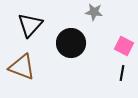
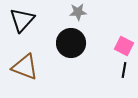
gray star: moved 16 px left; rotated 12 degrees counterclockwise
black triangle: moved 8 px left, 5 px up
brown triangle: moved 3 px right
black line: moved 2 px right, 3 px up
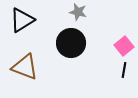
gray star: rotated 18 degrees clockwise
black triangle: rotated 16 degrees clockwise
pink square: rotated 24 degrees clockwise
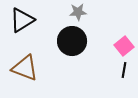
gray star: rotated 18 degrees counterclockwise
black circle: moved 1 px right, 2 px up
brown triangle: moved 1 px down
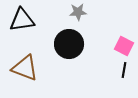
black triangle: rotated 24 degrees clockwise
black circle: moved 3 px left, 3 px down
pink square: rotated 24 degrees counterclockwise
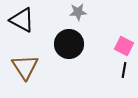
black triangle: rotated 36 degrees clockwise
brown triangle: moved 1 px up; rotated 36 degrees clockwise
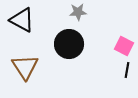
black line: moved 3 px right
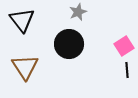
gray star: rotated 18 degrees counterclockwise
black triangle: rotated 24 degrees clockwise
pink square: rotated 30 degrees clockwise
black line: rotated 14 degrees counterclockwise
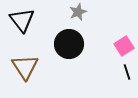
black line: moved 2 px down; rotated 14 degrees counterclockwise
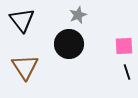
gray star: moved 3 px down
pink square: rotated 30 degrees clockwise
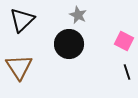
gray star: rotated 24 degrees counterclockwise
black triangle: rotated 24 degrees clockwise
pink square: moved 5 px up; rotated 30 degrees clockwise
brown triangle: moved 6 px left
